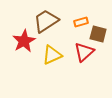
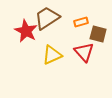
brown trapezoid: moved 1 px right, 3 px up
red star: moved 2 px right, 10 px up; rotated 15 degrees counterclockwise
red triangle: rotated 30 degrees counterclockwise
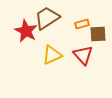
orange rectangle: moved 1 px right, 2 px down
brown square: rotated 18 degrees counterclockwise
red triangle: moved 1 px left, 3 px down
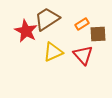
brown trapezoid: moved 1 px down
orange rectangle: rotated 16 degrees counterclockwise
yellow triangle: moved 1 px right, 3 px up
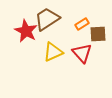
red triangle: moved 1 px left, 2 px up
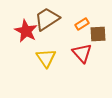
yellow triangle: moved 7 px left, 6 px down; rotated 40 degrees counterclockwise
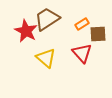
yellow triangle: rotated 15 degrees counterclockwise
